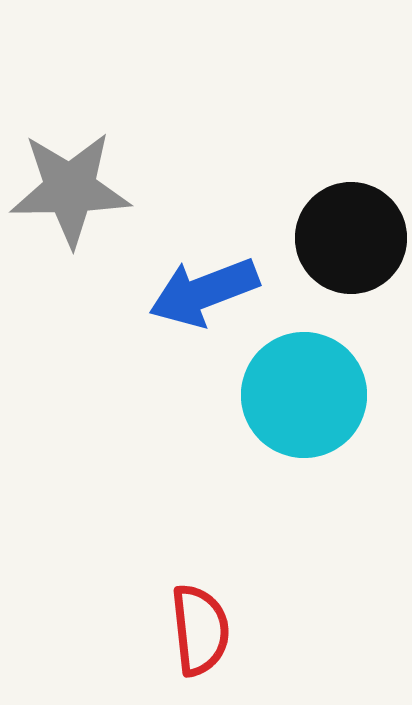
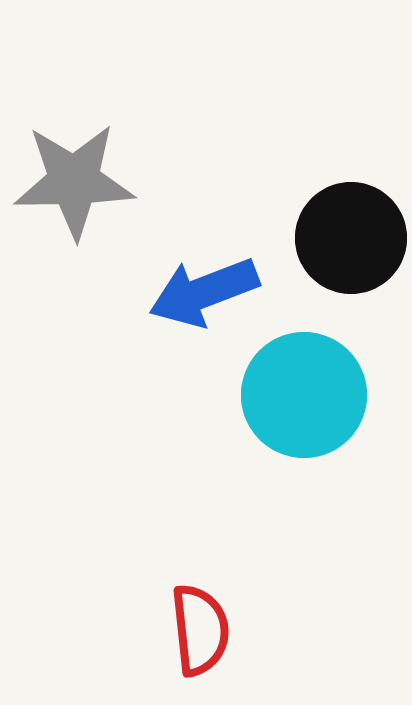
gray star: moved 4 px right, 8 px up
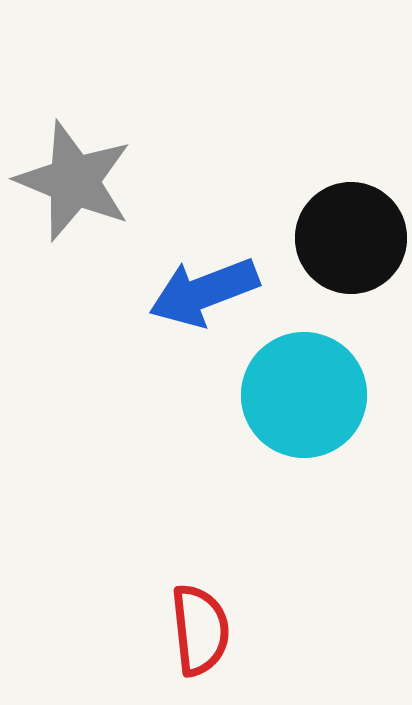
gray star: rotated 23 degrees clockwise
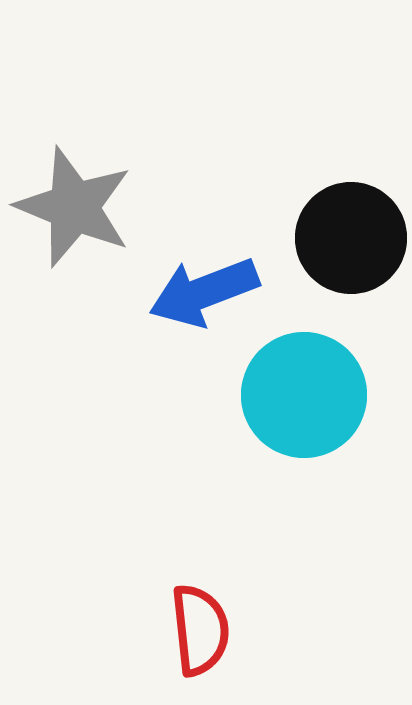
gray star: moved 26 px down
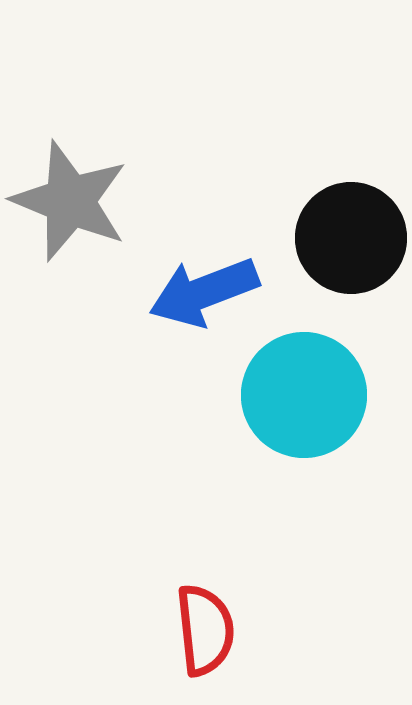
gray star: moved 4 px left, 6 px up
red semicircle: moved 5 px right
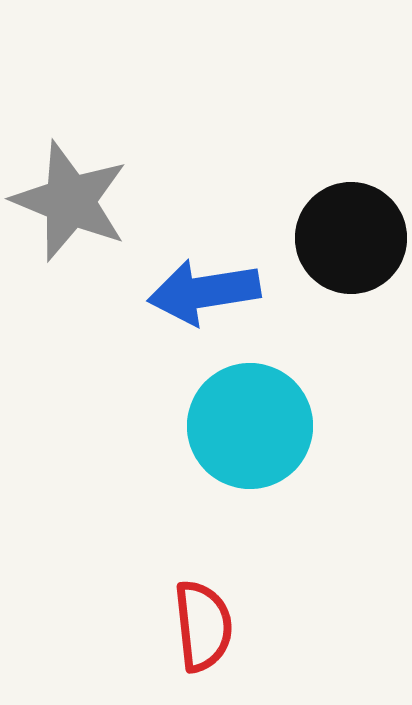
blue arrow: rotated 12 degrees clockwise
cyan circle: moved 54 px left, 31 px down
red semicircle: moved 2 px left, 4 px up
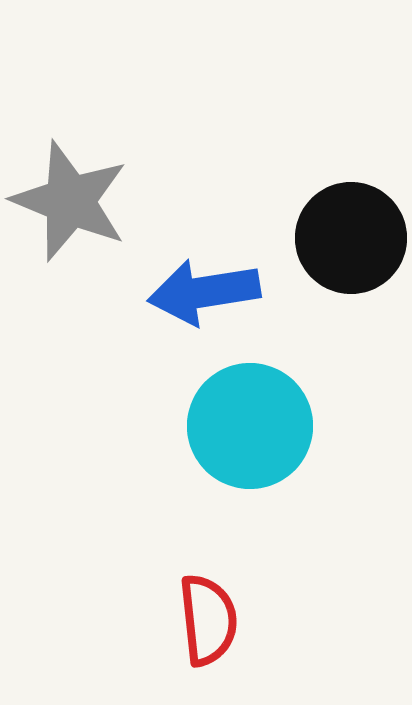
red semicircle: moved 5 px right, 6 px up
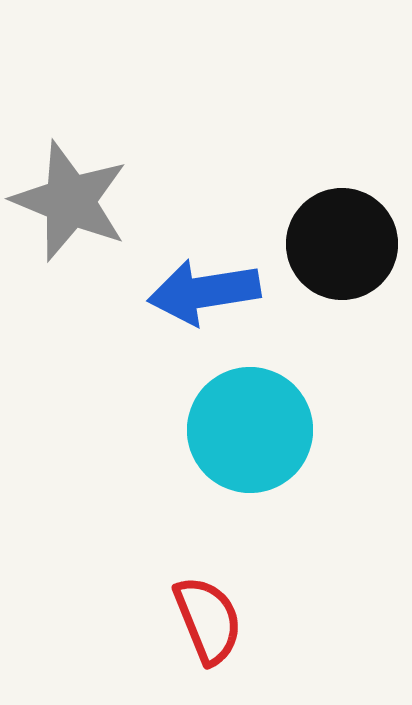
black circle: moved 9 px left, 6 px down
cyan circle: moved 4 px down
red semicircle: rotated 16 degrees counterclockwise
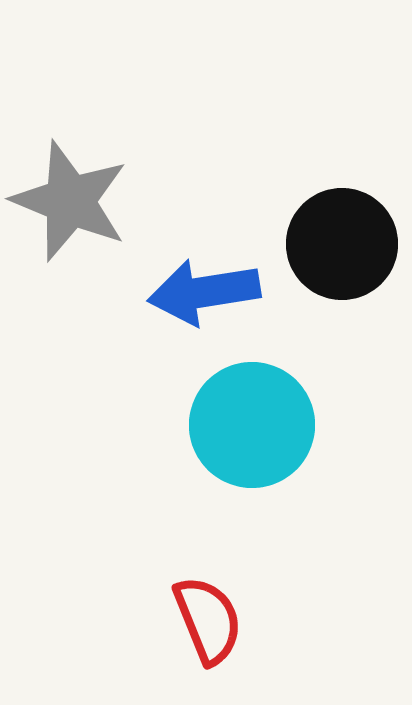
cyan circle: moved 2 px right, 5 px up
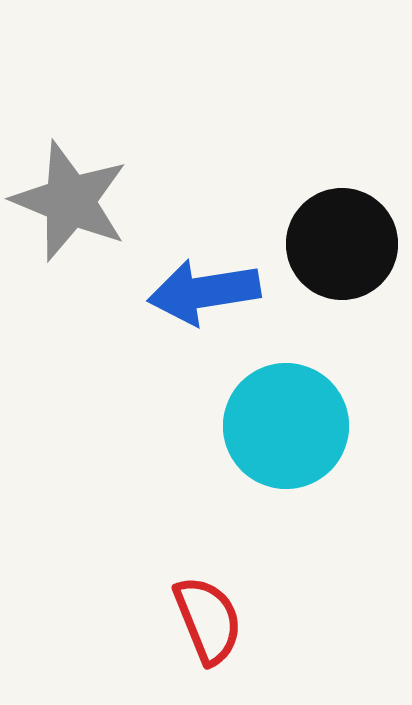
cyan circle: moved 34 px right, 1 px down
